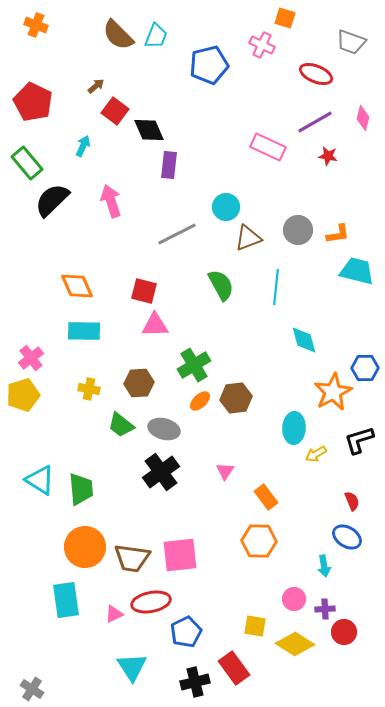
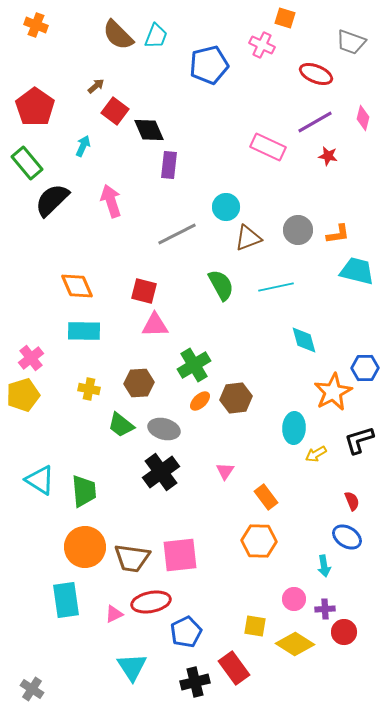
red pentagon at (33, 102): moved 2 px right, 5 px down; rotated 9 degrees clockwise
cyan line at (276, 287): rotated 72 degrees clockwise
green trapezoid at (81, 489): moved 3 px right, 2 px down
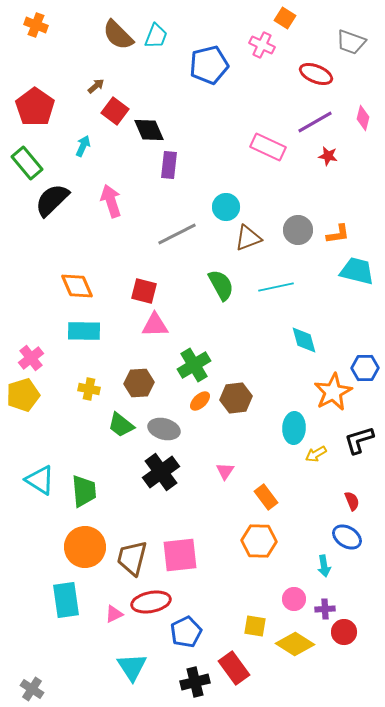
orange square at (285, 18): rotated 15 degrees clockwise
brown trapezoid at (132, 558): rotated 96 degrees clockwise
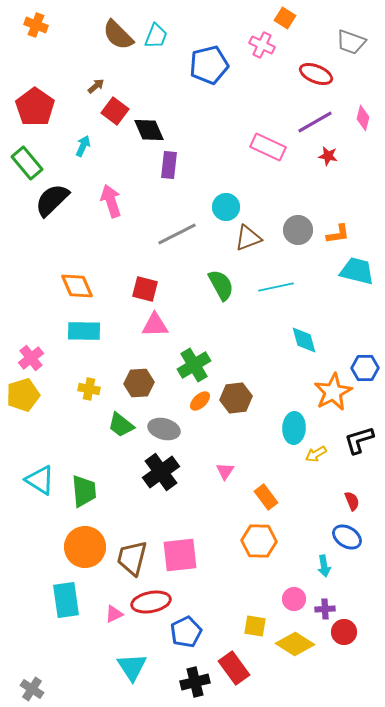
red square at (144, 291): moved 1 px right, 2 px up
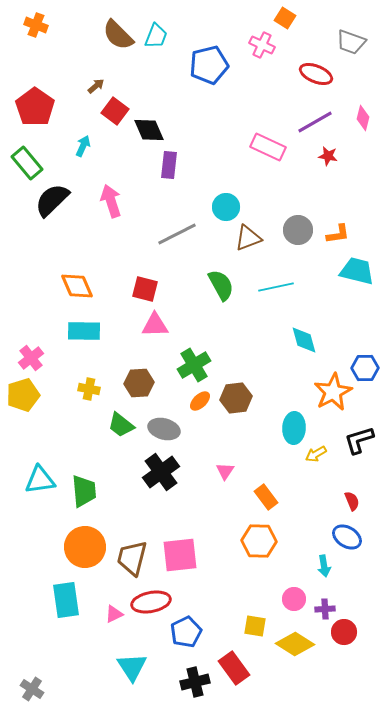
cyan triangle at (40, 480): rotated 40 degrees counterclockwise
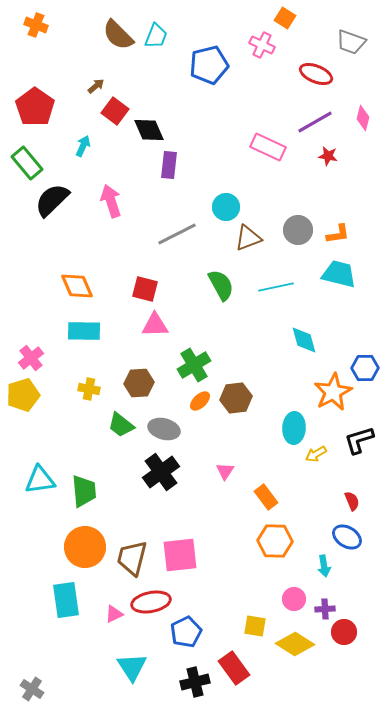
cyan trapezoid at (357, 271): moved 18 px left, 3 px down
orange hexagon at (259, 541): moved 16 px right
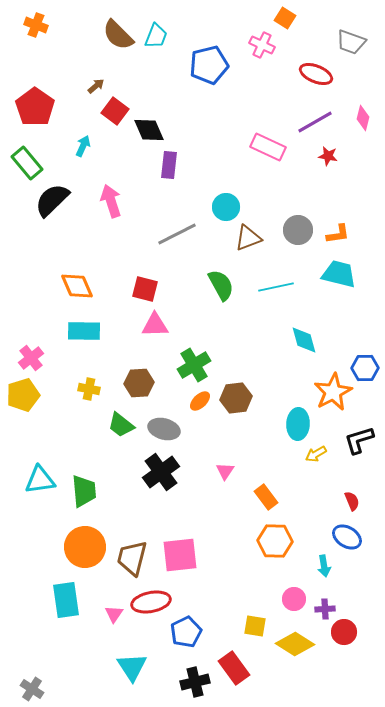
cyan ellipse at (294, 428): moved 4 px right, 4 px up
pink triangle at (114, 614): rotated 30 degrees counterclockwise
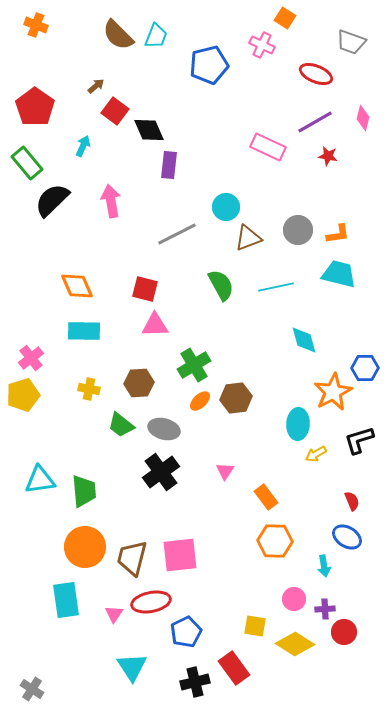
pink arrow at (111, 201): rotated 8 degrees clockwise
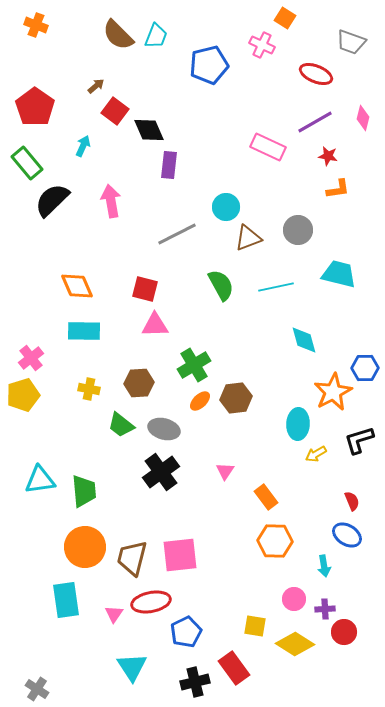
orange L-shape at (338, 234): moved 45 px up
blue ellipse at (347, 537): moved 2 px up
gray cross at (32, 689): moved 5 px right
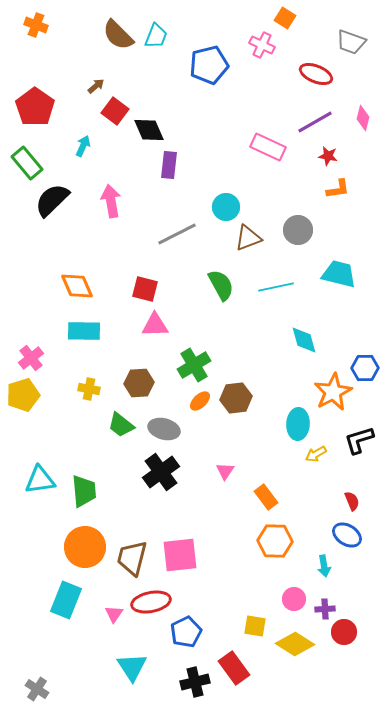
cyan rectangle at (66, 600): rotated 30 degrees clockwise
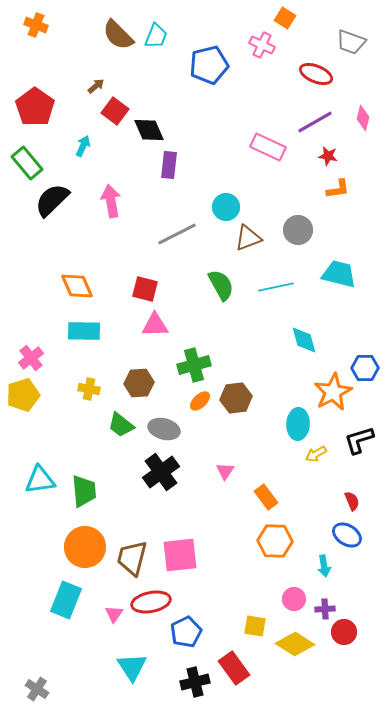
green cross at (194, 365): rotated 16 degrees clockwise
